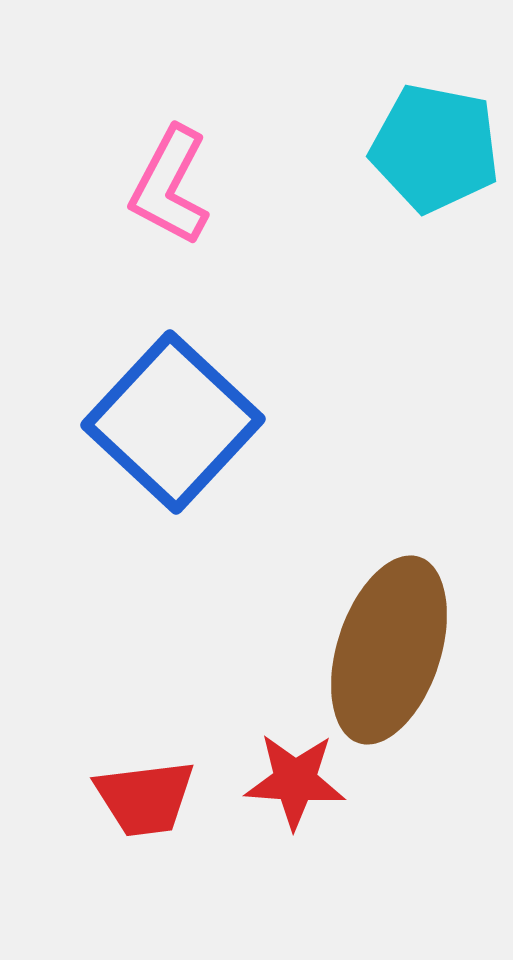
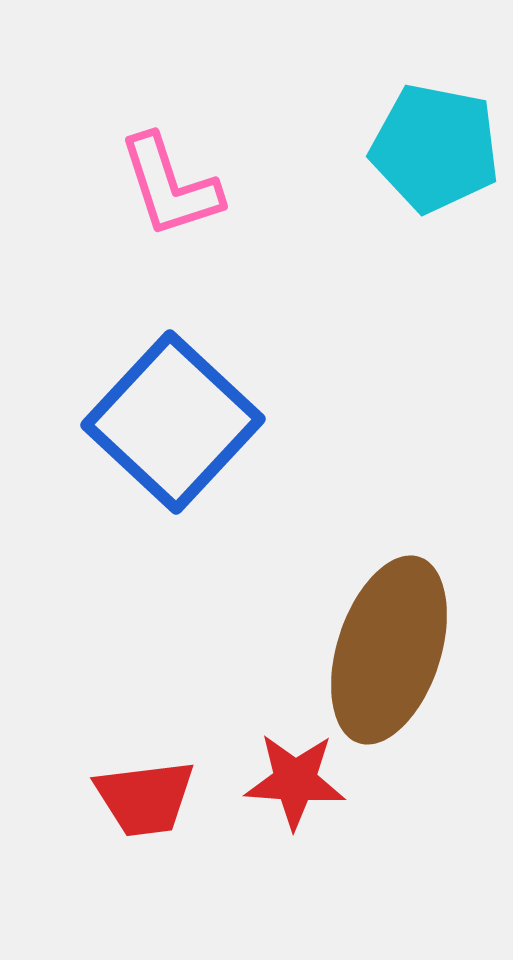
pink L-shape: rotated 46 degrees counterclockwise
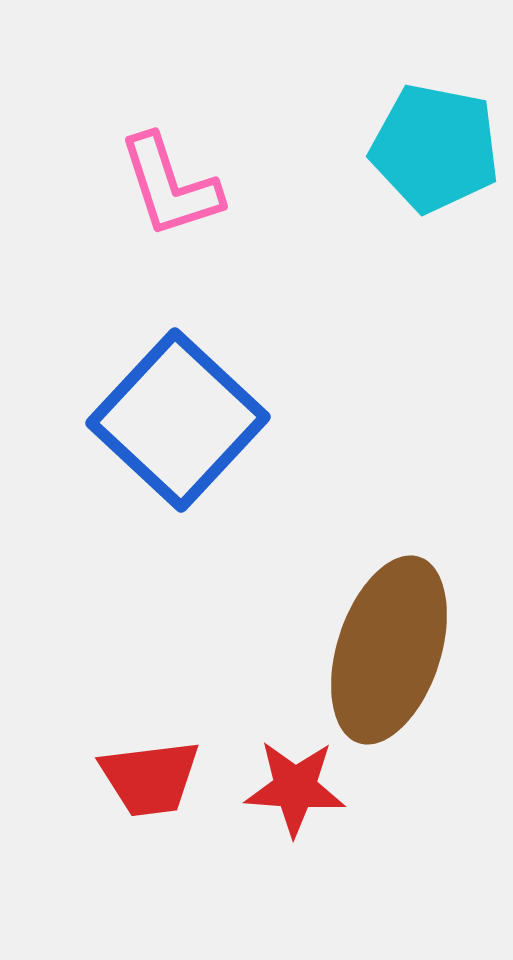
blue square: moved 5 px right, 2 px up
red star: moved 7 px down
red trapezoid: moved 5 px right, 20 px up
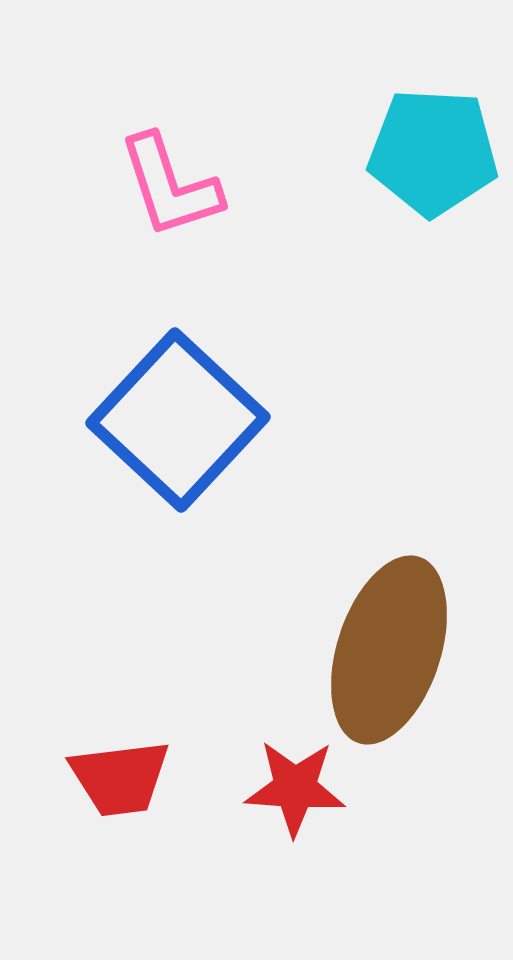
cyan pentagon: moved 2 px left, 4 px down; rotated 8 degrees counterclockwise
red trapezoid: moved 30 px left
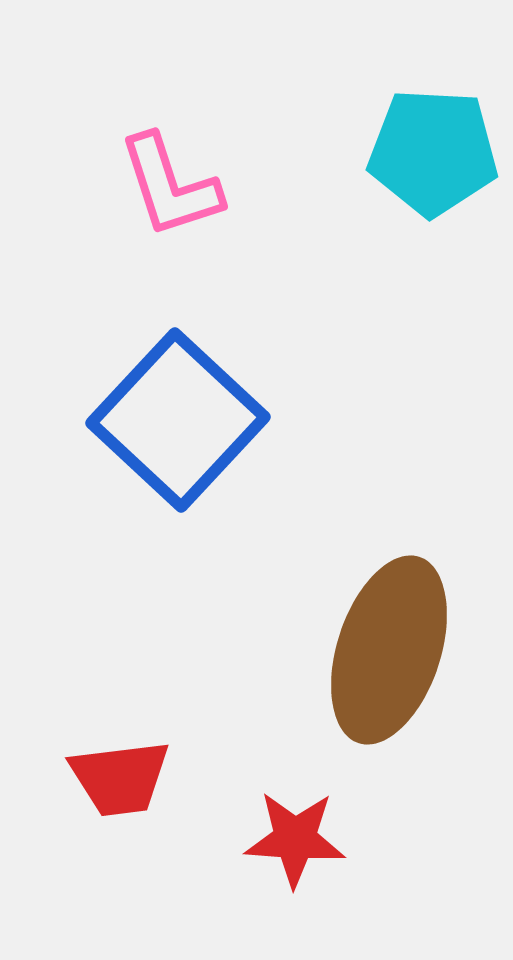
red star: moved 51 px down
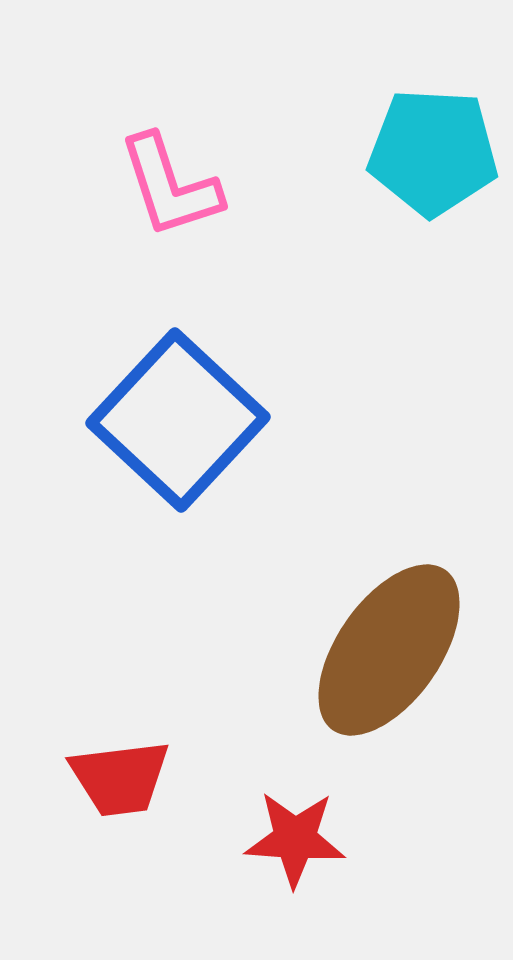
brown ellipse: rotated 17 degrees clockwise
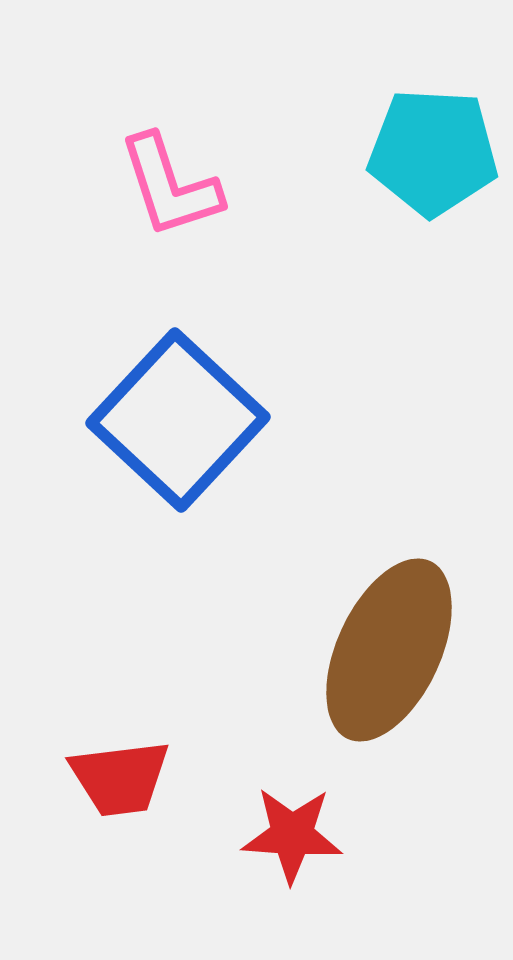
brown ellipse: rotated 10 degrees counterclockwise
red star: moved 3 px left, 4 px up
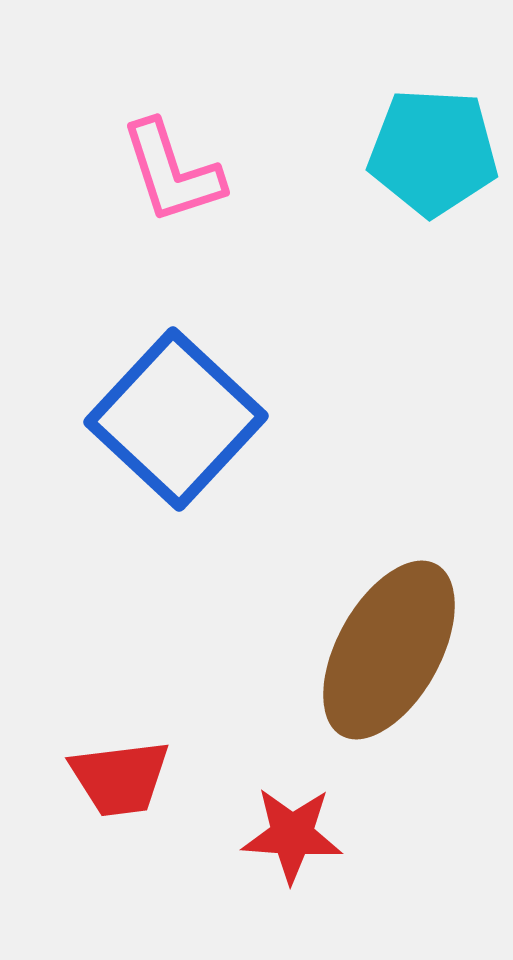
pink L-shape: moved 2 px right, 14 px up
blue square: moved 2 px left, 1 px up
brown ellipse: rotated 4 degrees clockwise
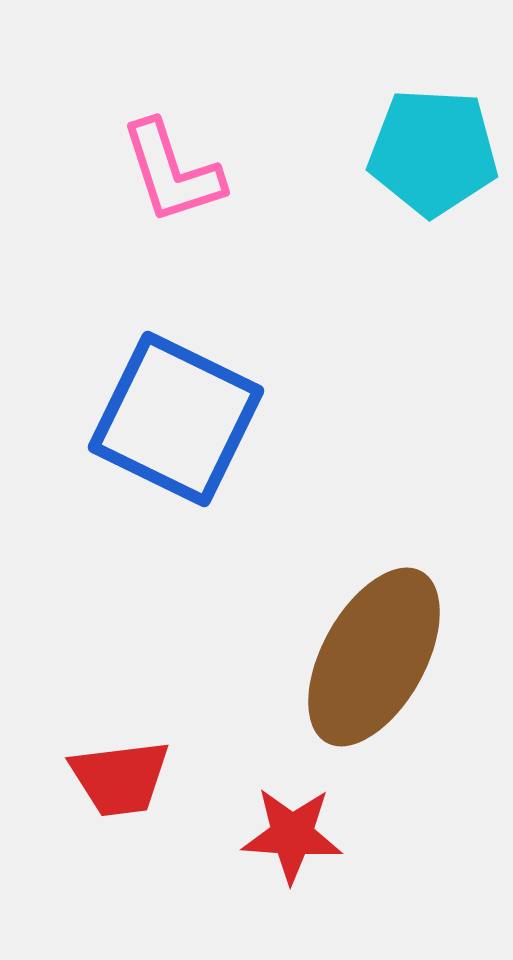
blue square: rotated 17 degrees counterclockwise
brown ellipse: moved 15 px left, 7 px down
